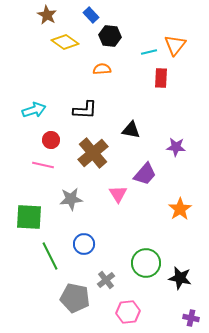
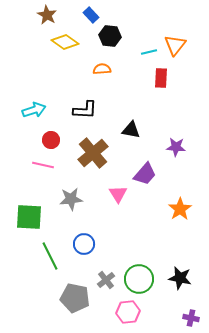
green circle: moved 7 px left, 16 px down
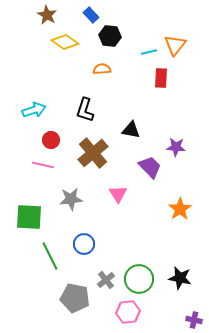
black L-shape: rotated 105 degrees clockwise
purple trapezoid: moved 5 px right, 7 px up; rotated 85 degrees counterclockwise
purple cross: moved 3 px right, 2 px down
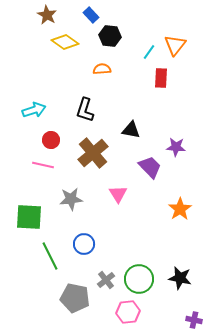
cyan line: rotated 42 degrees counterclockwise
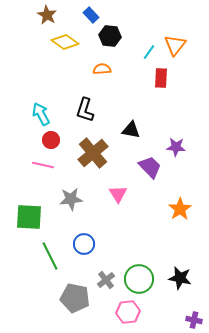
cyan arrow: moved 7 px right, 4 px down; rotated 100 degrees counterclockwise
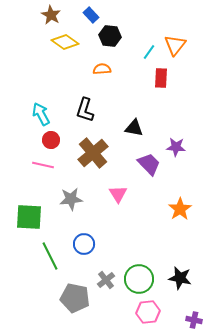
brown star: moved 4 px right
black triangle: moved 3 px right, 2 px up
purple trapezoid: moved 1 px left, 3 px up
pink hexagon: moved 20 px right
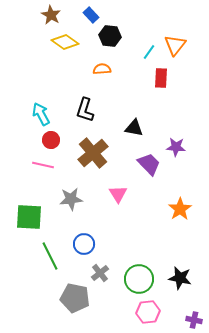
gray cross: moved 6 px left, 7 px up
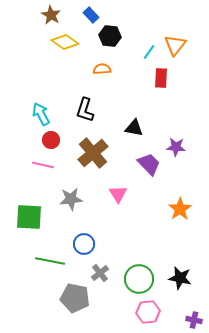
green line: moved 5 px down; rotated 52 degrees counterclockwise
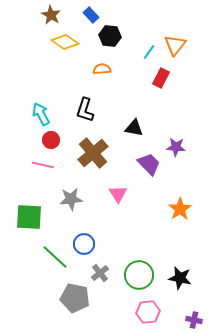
red rectangle: rotated 24 degrees clockwise
green line: moved 5 px right, 4 px up; rotated 32 degrees clockwise
green circle: moved 4 px up
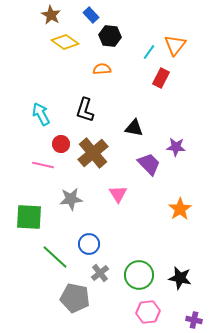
red circle: moved 10 px right, 4 px down
blue circle: moved 5 px right
